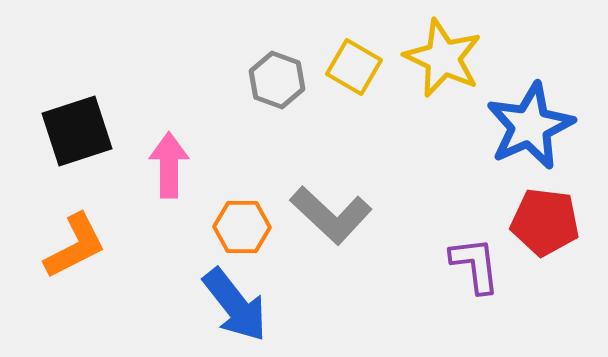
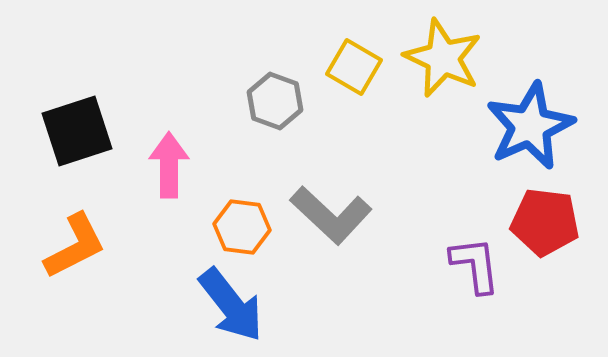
gray hexagon: moved 2 px left, 21 px down
orange hexagon: rotated 6 degrees clockwise
blue arrow: moved 4 px left
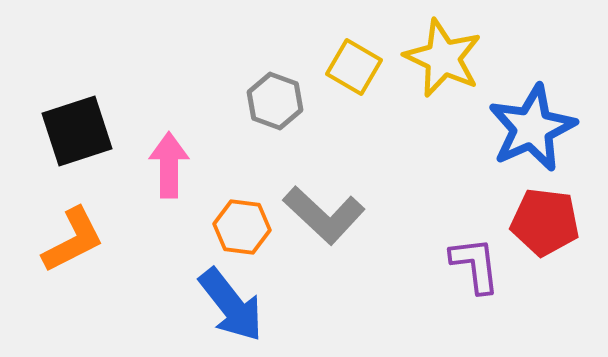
blue star: moved 2 px right, 2 px down
gray L-shape: moved 7 px left
orange L-shape: moved 2 px left, 6 px up
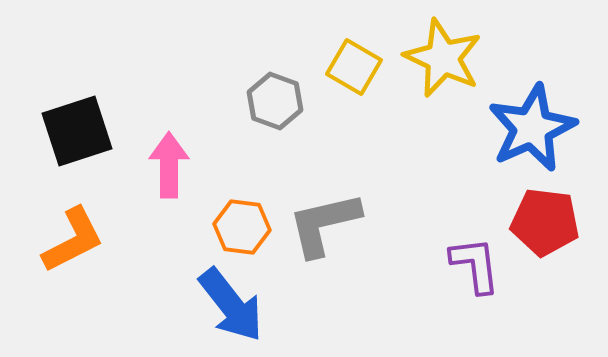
gray L-shape: moved 9 px down; rotated 124 degrees clockwise
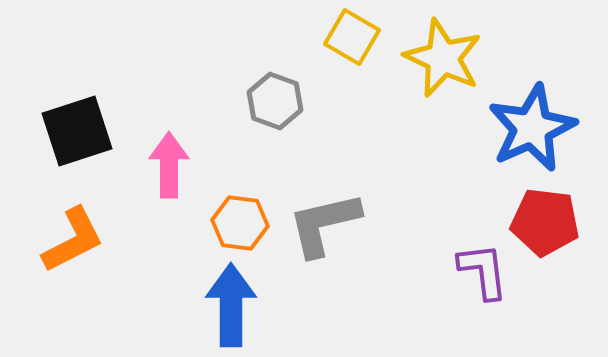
yellow square: moved 2 px left, 30 px up
orange hexagon: moved 2 px left, 4 px up
purple L-shape: moved 8 px right, 6 px down
blue arrow: rotated 142 degrees counterclockwise
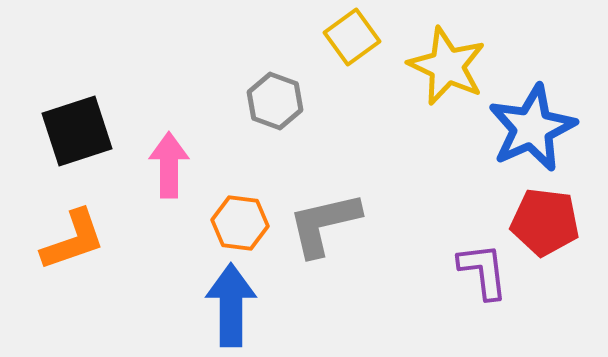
yellow square: rotated 24 degrees clockwise
yellow star: moved 4 px right, 8 px down
orange L-shape: rotated 8 degrees clockwise
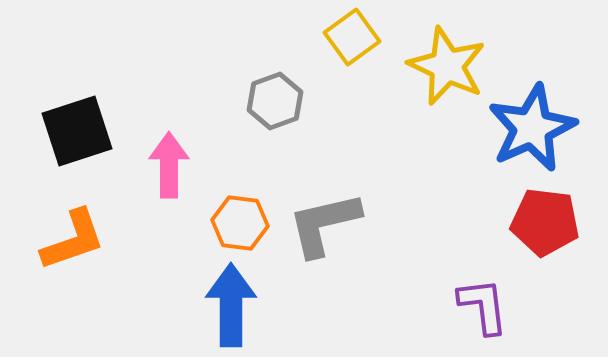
gray hexagon: rotated 20 degrees clockwise
purple L-shape: moved 35 px down
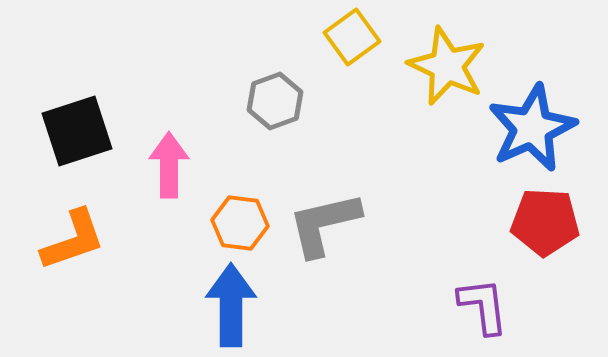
red pentagon: rotated 4 degrees counterclockwise
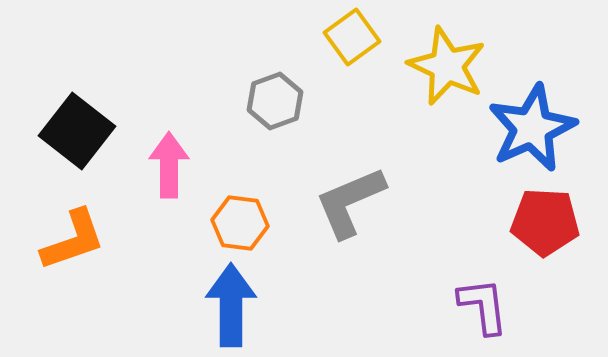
black square: rotated 34 degrees counterclockwise
gray L-shape: moved 26 px right, 22 px up; rotated 10 degrees counterclockwise
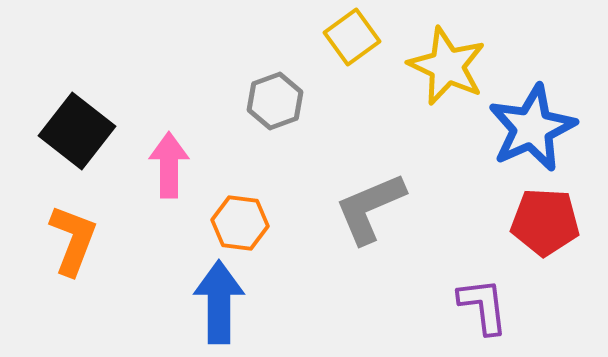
gray L-shape: moved 20 px right, 6 px down
orange L-shape: rotated 50 degrees counterclockwise
blue arrow: moved 12 px left, 3 px up
